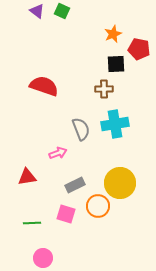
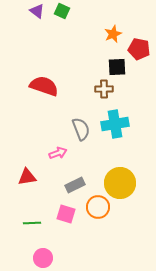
black square: moved 1 px right, 3 px down
orange circle: moved 1 px down
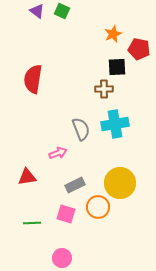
red semicircle: moved 11 px left, 7 px up; rotated 100 degrees counterclockwise
pink circle: moved 19 px right
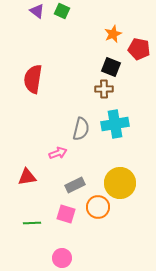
black square: moved 6 px left; rotated 24 degrees clockwise
gray semicircle: rotated 35 degrees clockwise
